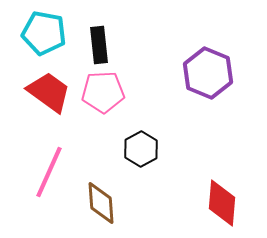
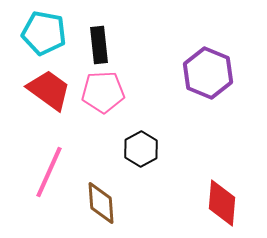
red trapezoid: moved 2 px up
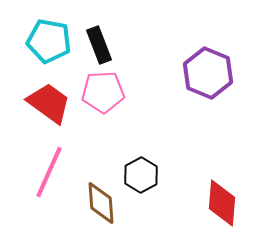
cyan pentagon: moved 5 px right, 8 px down
black rectangle: rotated 15 degrees counterclockwise
red trapezoid: moved 13 px down
black hexagon: moved 26 px down
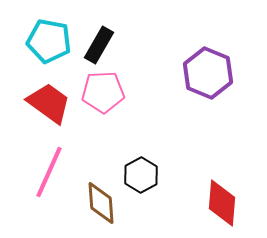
black rectangle: rotated 51 degrees clockwise
